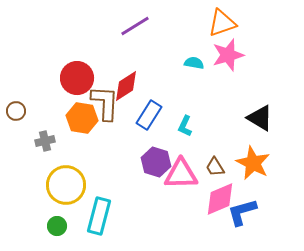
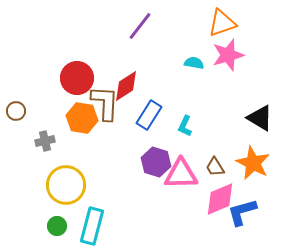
purple line: moved 5 px right; rotated 20 degrees counterclockwise
cyan rectangle: moved 7 px left, 10 px down
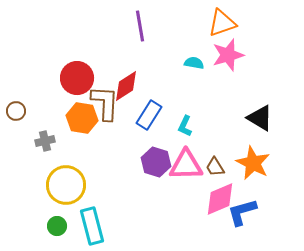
purple line: rotated 48 degrees counterclockwise
pink triangle: moved 5 px right, 9 px up
cyan rectangle: rotated 30 degrees counterclockwise
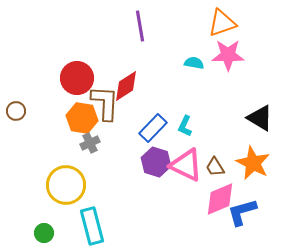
pink star: rotated 16 degrees clockwise
blue rectangle: moved 4 px right, 13 px down; rotated 12 degrees clockwise
gray cross: moved 45 px right, 2 px down; rotated 12 degrees counterclockwise
pink triangle: rotated 27 degrees clockwise
green circle: moved 13 px left, 7 px down
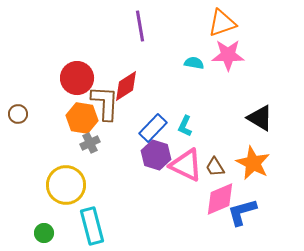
brown circle: moved 2 px right, 3 px down
purple hexagon: moved 7 px up
